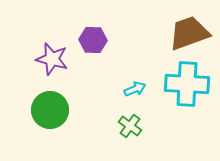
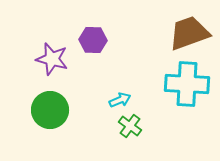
cyan arrow: moved 15 px left, 11 px down
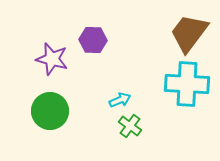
brown trapezoid: rotated 33 degrees counterclockwise
green circle: moved 1 px down
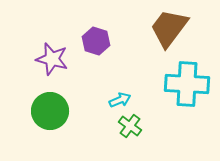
brown trapezoid: moved 20 px left, 5 px up
purple hexagon: moved 3 px right, 1 px down; rotated 16 degrees clockwise
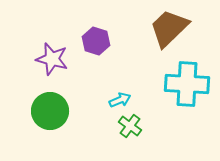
brown trapezoid: rotated 9 degrees clockwise
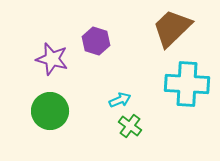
brown trapezoid: moved 3 px right
